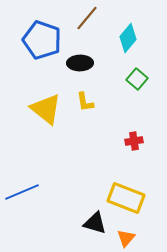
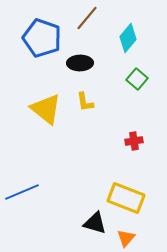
blue pentagon: moved 2 px up
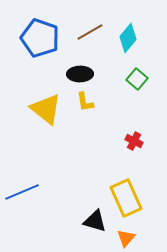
brown line: moved 3 px right, 14 px down; rotated 20 degrees clockwise
blue pentagon: moved 2 px left
black ellipse: moved 11 px down
red cross: rotated 36 degrees clockwise
yellow rectangle: rotated 45 degrees clockwise
black triangle: moved 2 px up
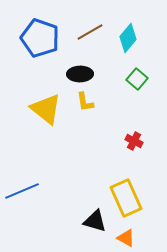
blue line: moved 1 px up
orange triangle: rotated 42 degrees counterclockwise
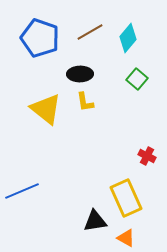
red cross: moved 13 px right, 15 px down
black triangle: rotated 25 degrees counterclockwise
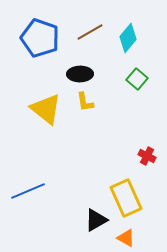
blue line: moved 6 px right
black triangle: moved 1 px right, 1 px up; rotated 20 degrees counterclockwise
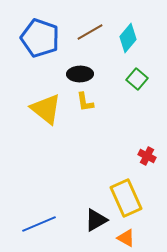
blue line: moved 11 px right, 33 px down
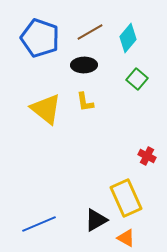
black ellipse: moved 4 px right, 9 px up
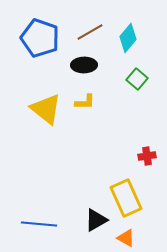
yellow L-shape: rotated 80 degrees counterclockwise
red cross: rotated 36 degrees counterclockwise
blue line: rotated 28 degrees clockwise
